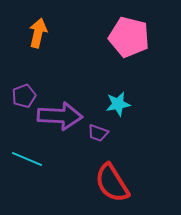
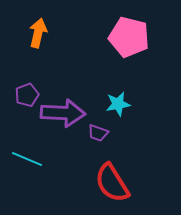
purple pentagon: moved 3 px right, 1 px up
purple arrow: moved 3 px right, 3 px up
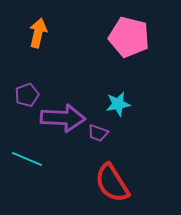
purple arrow: moved 5 px down
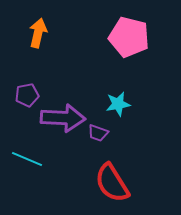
purple pentagon: rotated 10 degrees clockwise
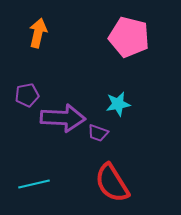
cyan line: moved 7 px right, 25 px down; rotated 36 degrees counterclockwise
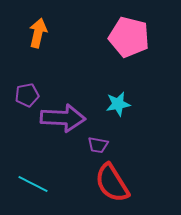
purple trapezoid: moved 12 px down; rotated 10 degrees counterclockwise
cyan line: moved 1 px left; rotated 40 degrees clockwise
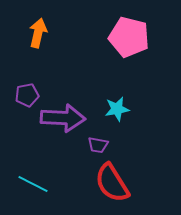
cyan star: moved 1 px left, 5 px down
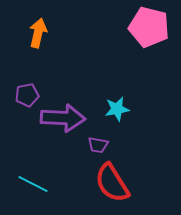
pink pentagon: moved 20 px right, 10 px up
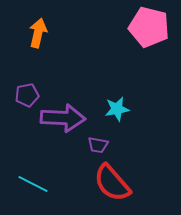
red semicircle: rotated 9 degrees counterclockwise
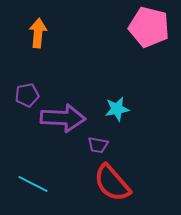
orange arrow: rotated 8 degrees counterclockwise
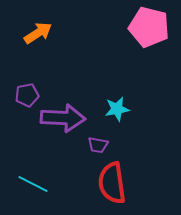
orange arrow: rotated 52 degrees clockwise
red semicircle: rotated 33 degrees clockwise
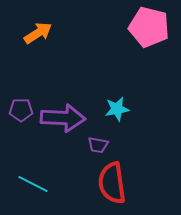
purple pentagon: moved 6 px left, 15 px down; rotated 10 degrees clockwise
